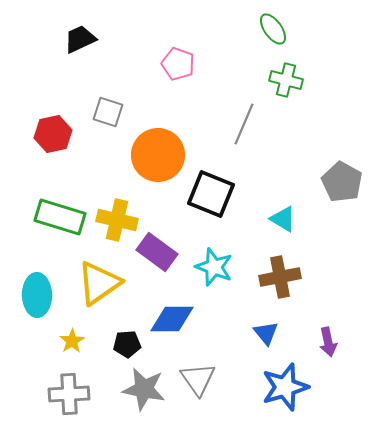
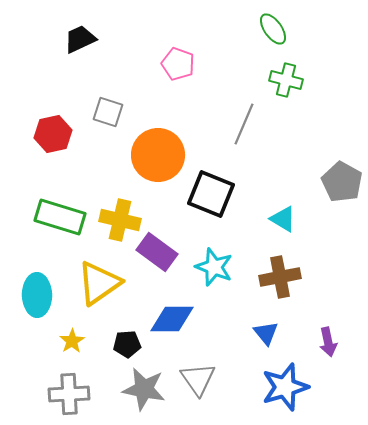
yellow cross: moved 3 px right
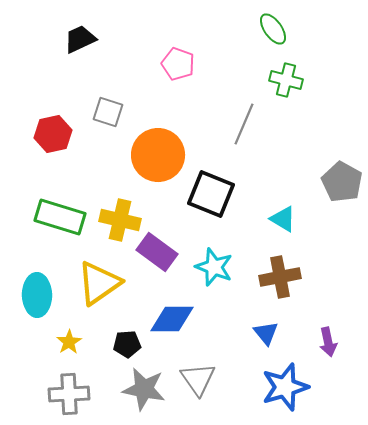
yellow star: moved 3 px left, 1 px down
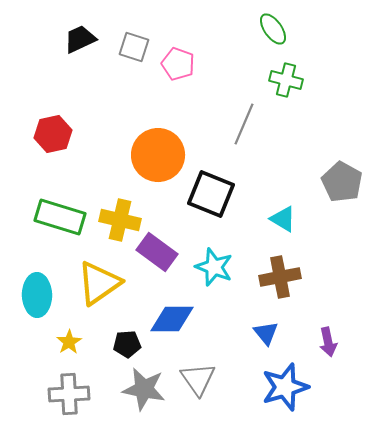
gray square: moved 26 px right, 65 px up
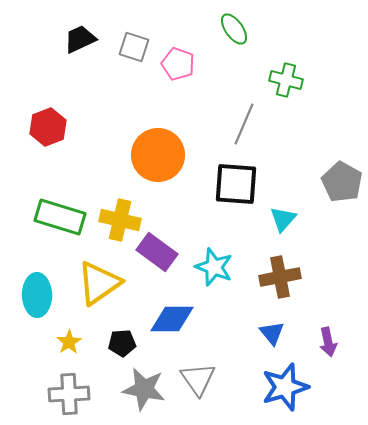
green ellipse: moved 39 px left
red hexagon: moved 5 px left, 7 px up; rotated 9 degrees counterclockwise
black square: moved 25 px right, 10 px up; rotated 18 degrees counterclockwise
cyan triangle: rotated 40 degrees clockwise
blue triangle: moved 6 px right
black pentagon: moved 5 px left, 1 px up
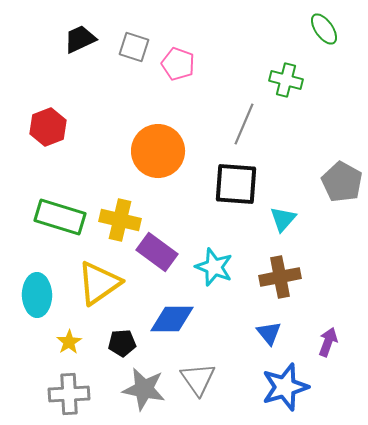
green ellipse: moved 90 px right
orange circle: moved 4 px up
blue triangle: moved 3 px left
purple arrow: rotated 148 degrees counterclockwise
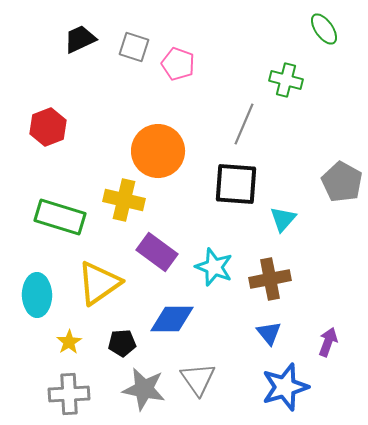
yellow cross: moved 4 px right, 20 px up
brown cross: moved 10 px left, 2 px down
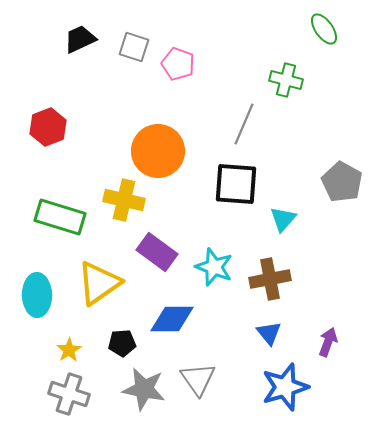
yellow star: moved 8 px down
gray cross: rotated 21 degrees clockwise
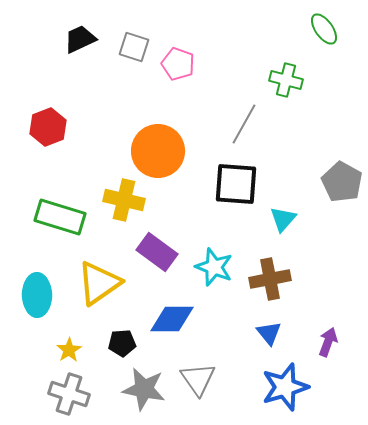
gray line: rotated 6 degrees clockwise
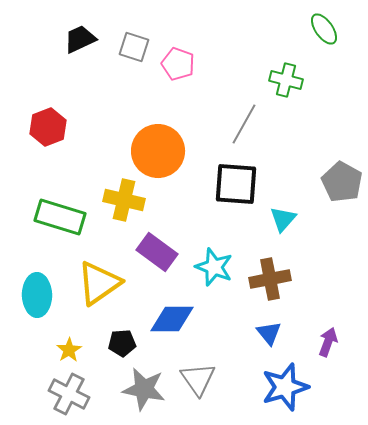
gray cross: rotated 9 degrees clockwise
